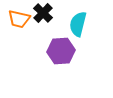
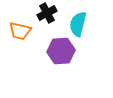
black cross: moved 4 px right; rotated 18 degrees clockwise
orange trapezoid: moved 1 px right, 12 px down
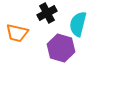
orange trapezoid: moved 3 px left, 2 px down
purple hexagon: moved 3 px up; rotated 20 degrees clockwise
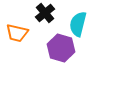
black cross: moved 2 px left; rotated 12 degrees counterclockwise
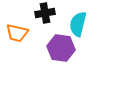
black cross: rotated 30 degrees clockwise
purple hexagon: rotated 8 degrees counterclockwise
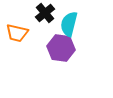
black cross: rotated 30 degrees counterclockwise
cyan semicircle: moved 9 px left
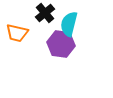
purple hexagon: moved 4 px up
